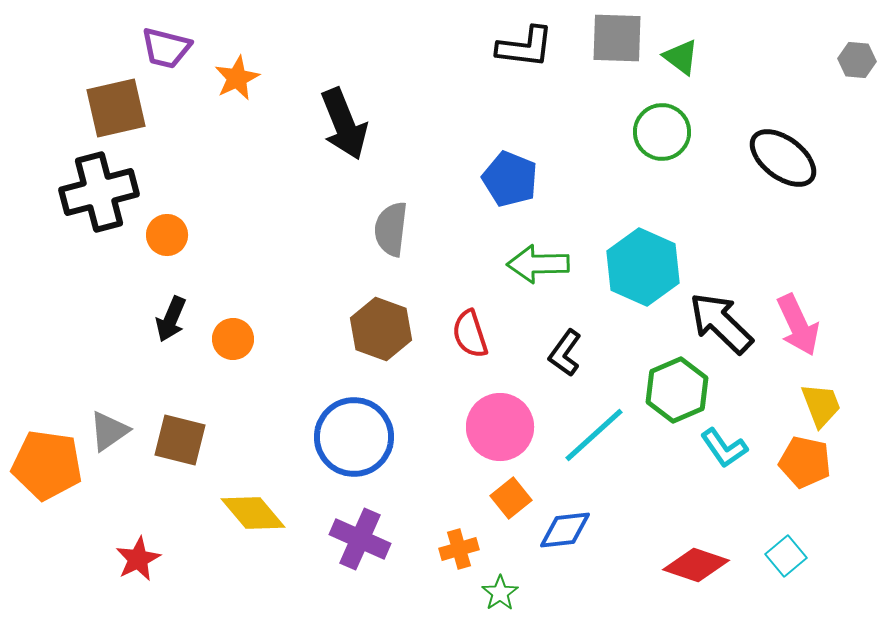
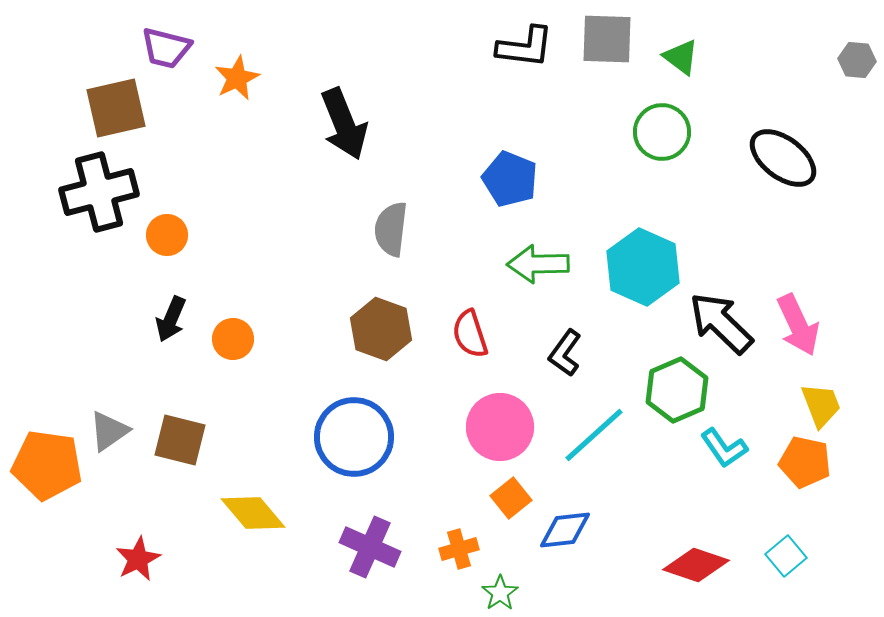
gray square at (617, 38): moved 10 px left, 1 px down
purple cross at (360, 539): moved 10 px right, 8 px down
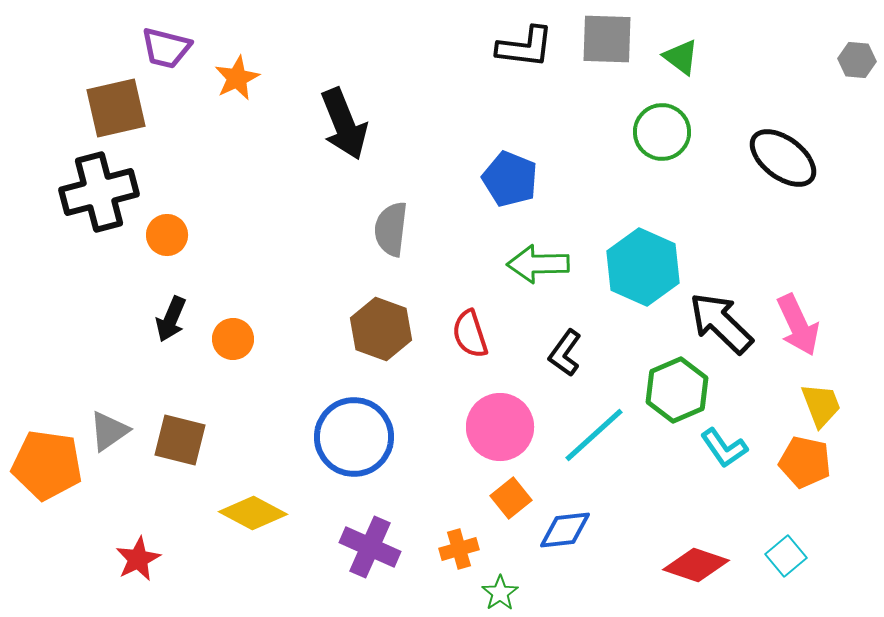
yellow diamond at (253, 513): rotated 22 degrees counterclockwise
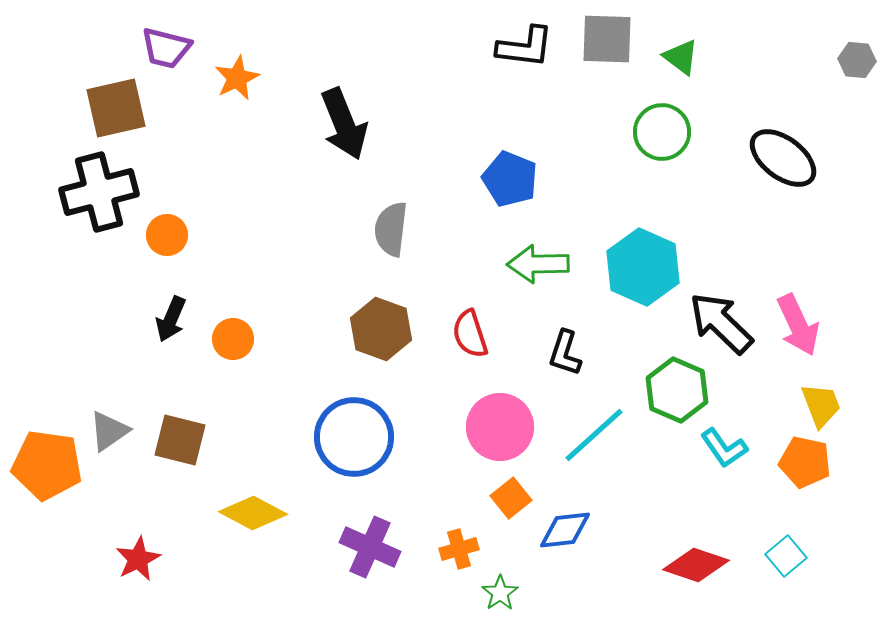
black L-shape at (565, 353): rotated 18 degrees counterclockwise
green hexagon at (677, 390): rotated 14 degrees counterclockwise
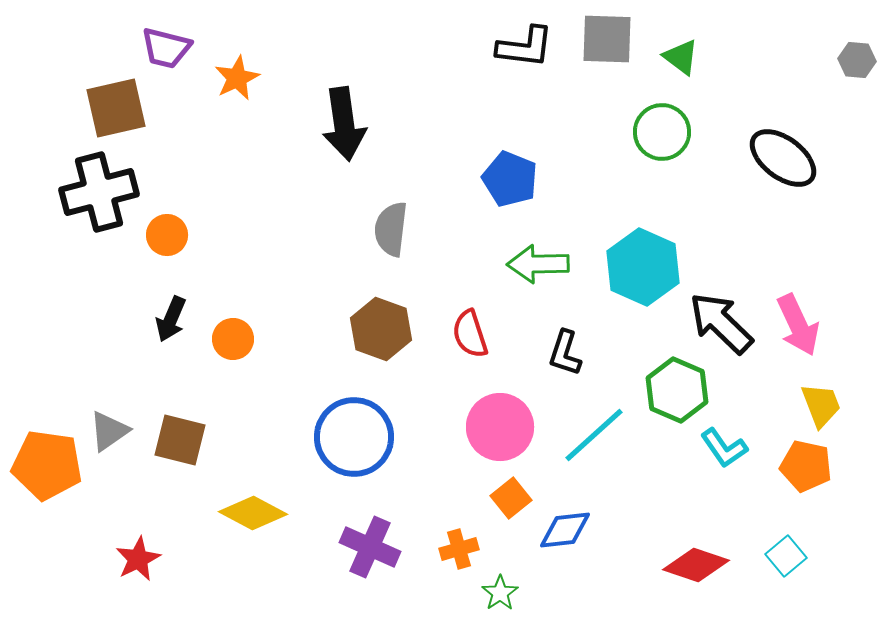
black arrow at (344, 124): rotated 14 degrees clockwise
orange pentagon at (805, 462): moved 1 px right, 4 px down
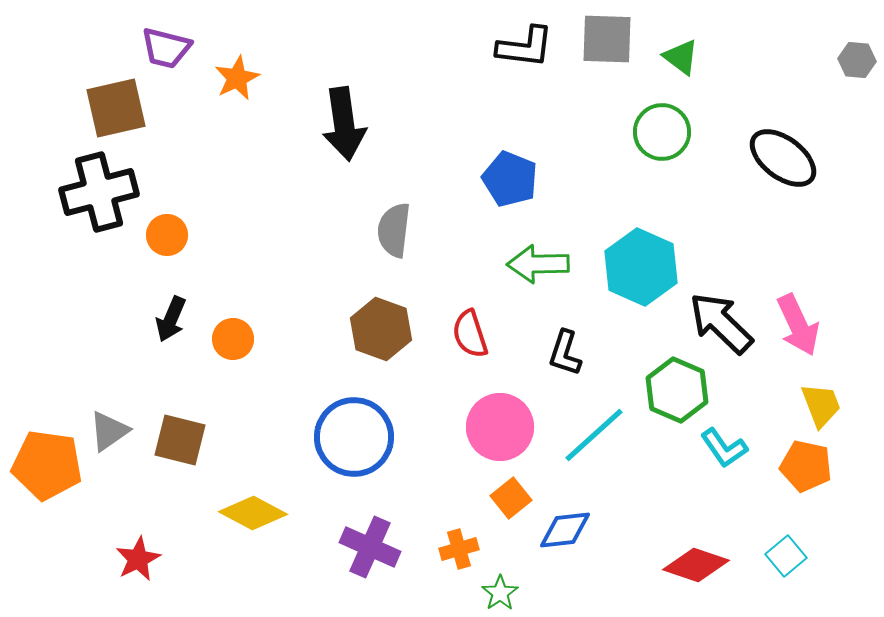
gray semicircle at (391, 229): moved 3 px right, 1 px down
cyan hexagon at (643, 267): moved 2 px left
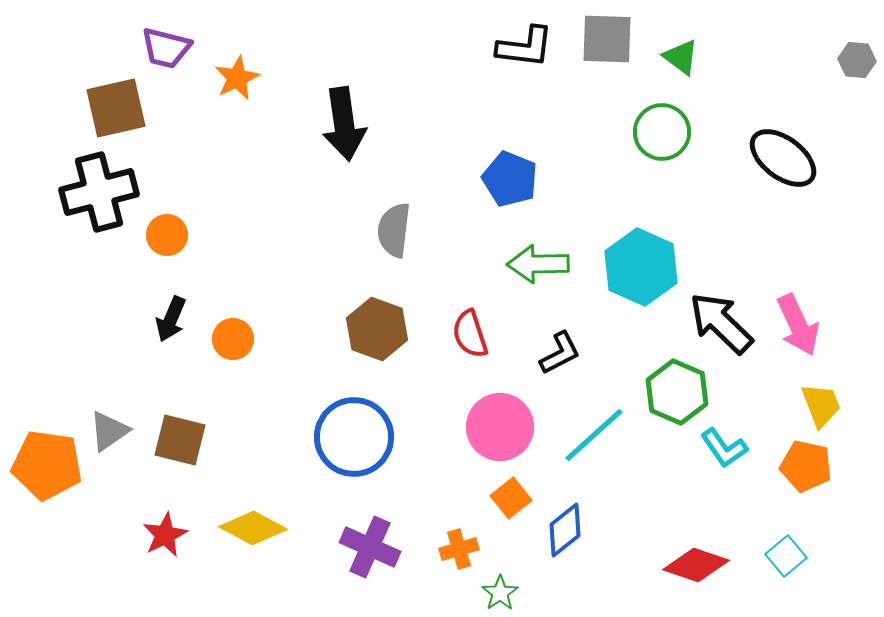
brown hexagon at (381, 329): moved 4 px left
black L-shape at (565, 353): moved 5 px left; rotated 135 degrees counterclockwise
green hexagon at (677, 390): moved 2 px down
yellow diamond at (253, 513): moved 15 px down
blue diamond at (565, 530): rotated 32 degrees counterclockwise
red star at (138, 559): moved 27 px right, 24 px up
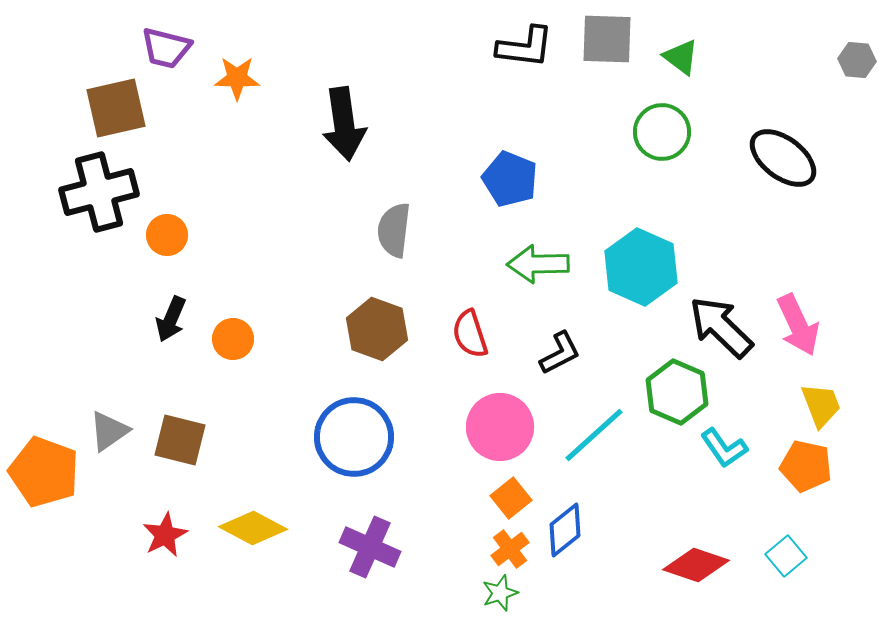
orange star at (237, 78): rotated 27 degrees clockwise
black arrow at (721, 323): moved 4 px down
orange pentagon at (47, 465): moved 3 px left, 7 px down; rotated 12 degrees clockwise
orange cross at (459, 549): moved 51 px right; rotated 21 degrees counterclockwise
green star at (500, 593): rotated 15 degrees clockwise
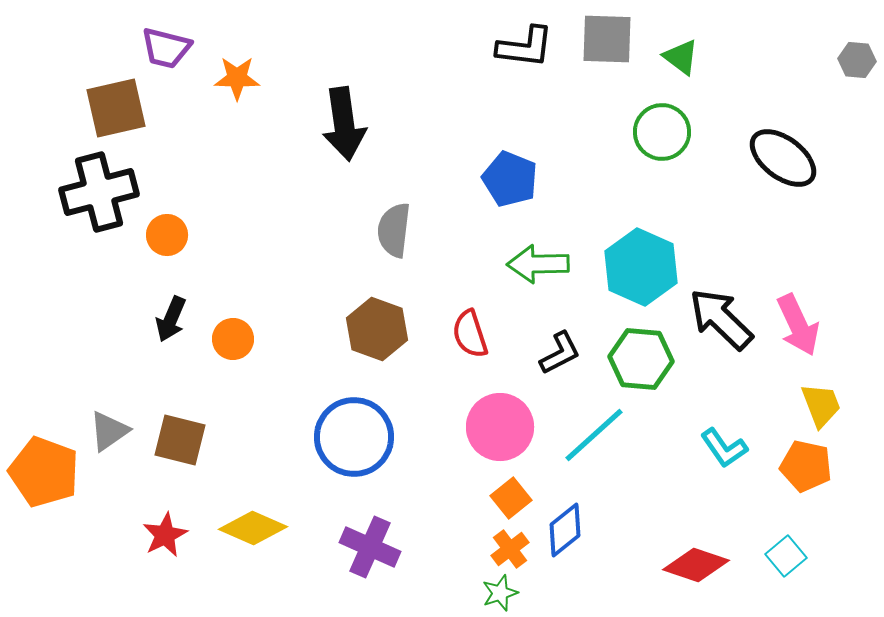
black arrow at (721, 327): moved 8 px up
green hexagon at (677, 392): moved 36 px left, 33 px up; rotated 18 degrees counterclockwise
yellow diamond at (253, 528): rotated 4 degrees counterclockwise
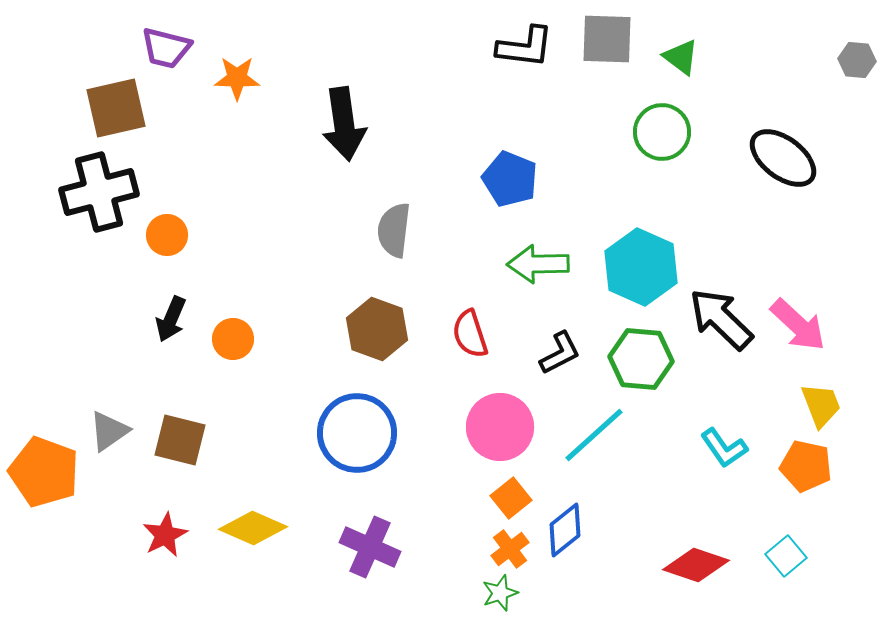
pink arrow at (798, 325): rotated 22 degrees counterclockwise
blue circle at (354, 437): moved 3 px right, 4 px up
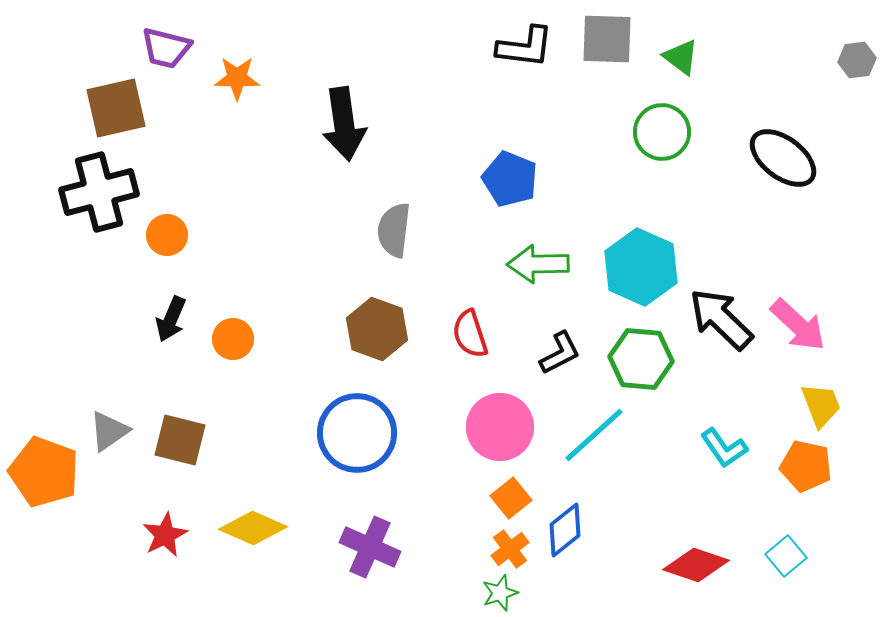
gray hexagon at (857, 60): rotated 12 degrees counterclockwise
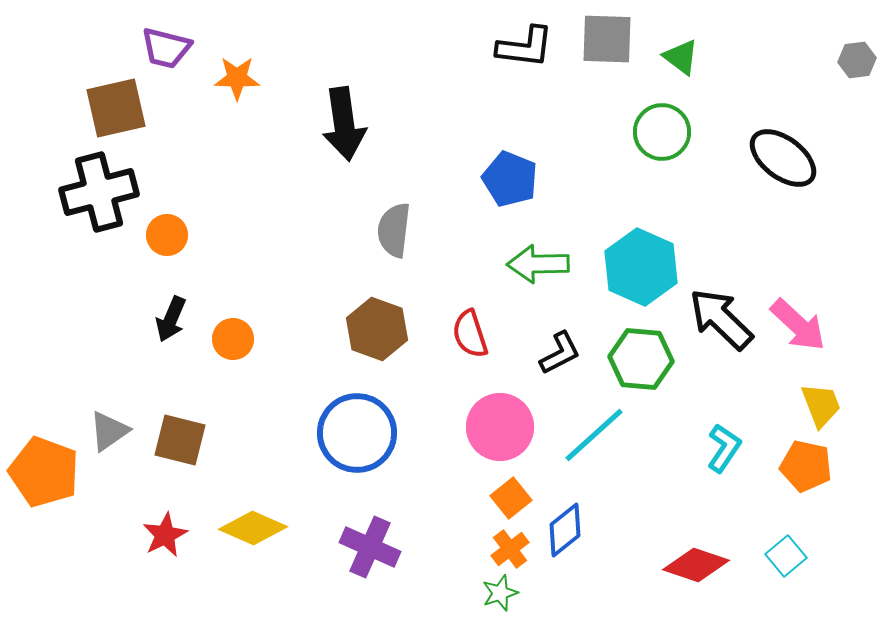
cyan L-shape at (724, 448): rotated 111 degrees counterclockwise
